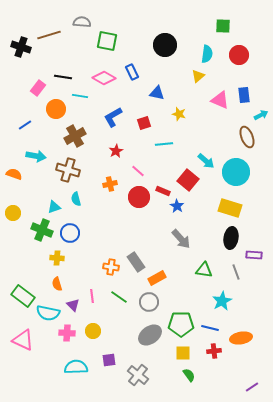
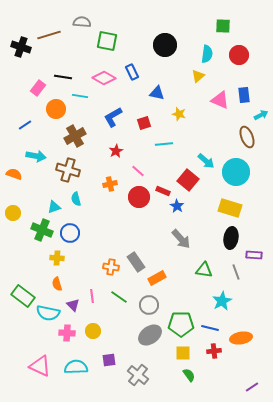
gray circle at (149, 302): moved 3 px down
pink triangle at (23, 340): moved 17 px right, 26 px down
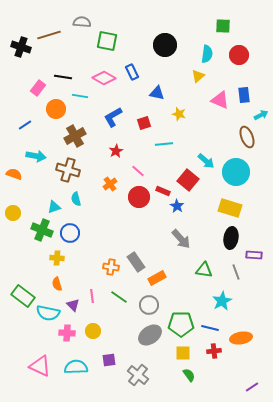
orange cross at (110, 184): rotated 24 degrees counterclockwise
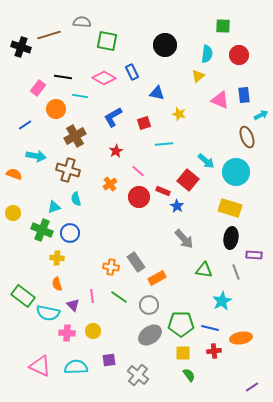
gray arrow at (181, 239): moved 3 px right
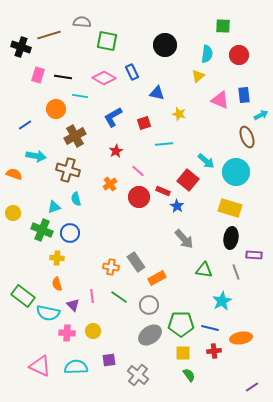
pink rectangle at (38, 88): moved 13 px up; rotated 21 degrees counterclockwise
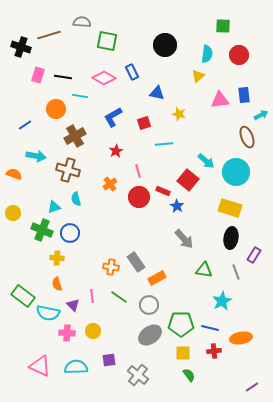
pink triangle at (220, 100): rotated 30 degrees counterclockwise
pink line at (138, 171): rotated 32 degrees clockwise
purple rectangle at (254, 255): rotated 63 degrees counterclockwise
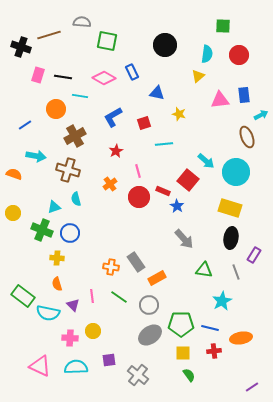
pink cross at (67, 333): moved 3 px right, 5 px down
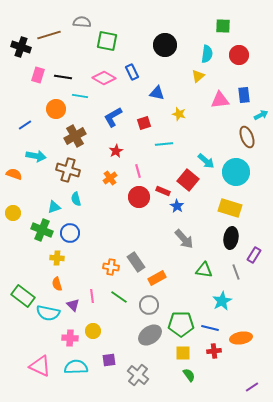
orange cross at (110, 184): moved 6 px up
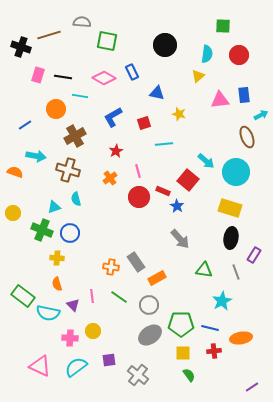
orange semicircle at (14, 174): moved 1 px right, 2 px up
gray arrow at (184, 239): moved 4 px left
cyan semicircle at (76, 367): rotated 35 degrees counterclockwise
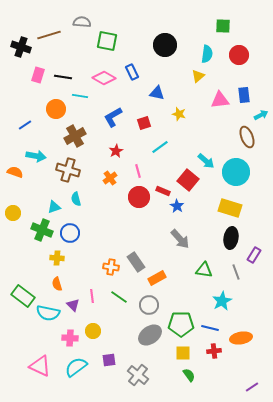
cyan line at (164, 144): moved 4 px left, 3 px down; rotated 30 degrees counterclockwise
